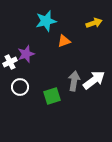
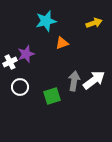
orange triangle: moved 2 px left, 2 px down
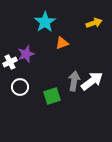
cyan star: moved 1 px left, 1 px down; rotated 20 degrees counterclockwise
white arrow: moved 2 px left, 1 px down
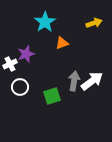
white cross: moved 2 px down
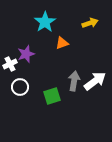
yellow arrow: moved 4 px left
white arrow: moved 3 px right
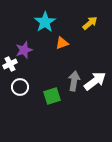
yellow arrow: rotated 21 degrees counterclockwise
purple star: moved 2 px left, 4 px up
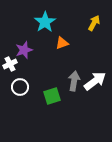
yellow arrow: moved 4 px right; rotated 21 degrees counterclockwise
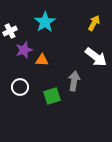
orange triangle: moved 20 px left, 17 px down; rotated 24 degrees clockwise
white cross: moved 33 px up
white arrow: moved 1 px right, 24 px up; rotated 75 degrees clockwise
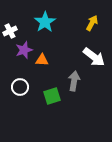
yellow arrow: moved 2 px left
white arrow: moved 2 px left
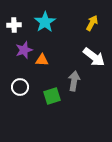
white cross: moved 4 px right, 6 px up; rotated 24 degrees clockwise
